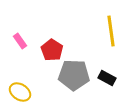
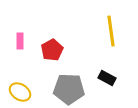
pink rectangle: rotated 35 degrees clockwise
red pentagon: rotated 10 degrees clockwise
gray pentagon: moved 5 px left, 14 px down
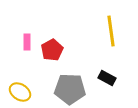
pink rectangle: moved 7 px right, 1 px down
gray pentagon: moved 1 px right
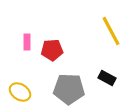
yellow line: rotated 20 degrees counterclockwise
red pentagon: rotated 25 degrees clockwise
gray pentagon: moved 1 px left
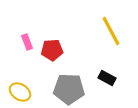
pink rectangle: rotated 21 degrees counterclockwise
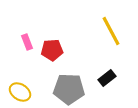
black rectangle: rotated 66 degrees counterclockwise
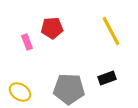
red pentagon: moved 22 px up
black rectangle: rotated 18 degrees clockwise
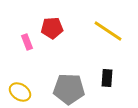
yellow line: moved 3 px left; rotated 28 degrees counterclockwise
black rectangle: rotated 66 degrees counterclockwise
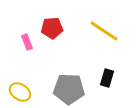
yellow line: moved 4 px left
black rectangle: rotated 12 degrees clockwise
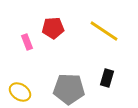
red pentagon: moved 1 px right
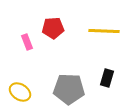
yellow line: rotated 32 degrees counterclockwise
